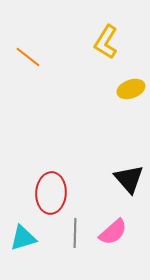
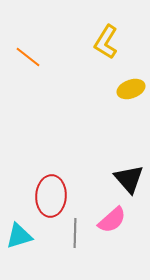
red ellipse: moved 3 px down
pink semicircle: moved 1 px left, 12 px up
cyan triangle: moved 4 px left, 2 px up
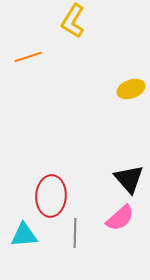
yellow L-shape: moved 33 px left, 21 px up
orange line: rotated 56 degrees counterclockwise
pink semicircle: moved 8 px right, 2 px up
cyan triangle: moved 5 px right, 1 px up; rotated 12 degrees clockwise
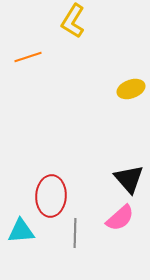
cyan triangle: moved 3 px left, 4 px up
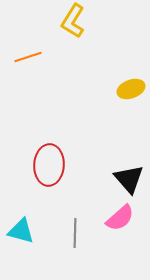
red ellipse: moved 2 px left, 31 px up
cyan triangle: rotated 20 degrees clockwise
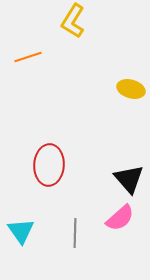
yellow ellipse: rotated 36 degrees clockwise
cyan triangle: rotated 40 degrees clockwise
